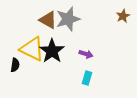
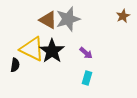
purple arrow: moved 1 px up; rotated 24 degrees clockwise
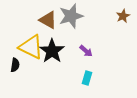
gray star: moved 3 px right, 3 px up
yellow triangle: moved 1 px left, 2 px up
purple arrow: moved 2 px up
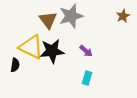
brown triangle: rotated 24 degrees clockwise
black star: rotated 30 degrees clockwise
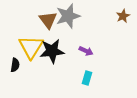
gray star: moved 3 px left
yellow triangle: rotated 36 degrees clockwise
purple arrow: rotated 16 degrees counterclockwise
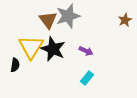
brown star: moved 2 px right, 4 px down
black star: moved 1 px right, 2 px up; rotated 30 degrees clockwise
cyan rectangle: rotated 24 degrees clockwise
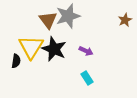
black star: moved 1 px right
black semicircle: moved 1 px right, 4 px up
cyan rectangle: rotated 72 degrees counterclockwise
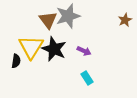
purple arrow: moved 2 px left
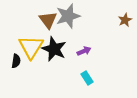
purple arrow: rotated 48 degrees counterclockwise
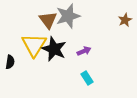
yellow triangle: moved 3 px right, 2 px up
black semicircle: moved 6 px left, 1 px down
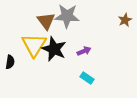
gray star: moved 1 px left; rotated 20 degrees clockwise
brown triangle: moved 2 px left, 1 px down
cyan rectangle: rotated 24 degrees counterclockwise
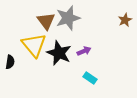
gray star: moved 1 px right, 2 px down; rotated 20 degrees counterclockwise
yellow triangle: rotated 12 degrees counterclockwise
black star: moved 5 px right, 4 px down
cyan rectangle: moved 3 px right
